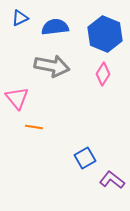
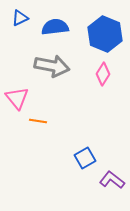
orange line: moved 4 px right, 6 px up
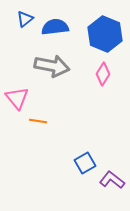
blue triangle: moved 5 px right, 1 px down; rotated 12 degrees counterclockwise
blue square: moved 5 px down
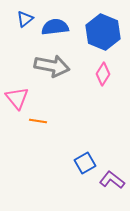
blue hexagon: moved 2 px left, 2 px up
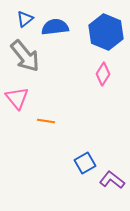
blue hexagon: moved 3 px right
gray arrow: moved 27 px left, 10 px up; rotated 40 degrees clockwise
orange line: moved 8 px right
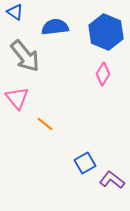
blue triangle: moved 10 px left, 7 px up; rotated 48 degrees counterclockwise
orange line: moved 1 px left, 3 px down; rotated 30 degrees clockwise
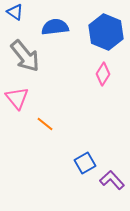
purple L-shape: rotated 10 degrees clockwise
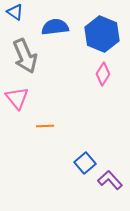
blue hexagon: moved 4 px left, 2 px down
gray arrow: rotated 16 degrees clockwise
orange line: moved 2 px down; rotated 42 degrees counterclockwise
blue square: rotated 10 degrees counterclockwise
purple L-shape: moved 2 px left
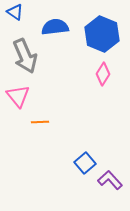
pink triangle: moved 1 px right, 2 px up
orange line: moved 5 px left, 4 px up
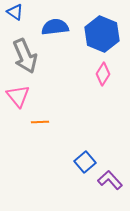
blue square: moved 1 px up
